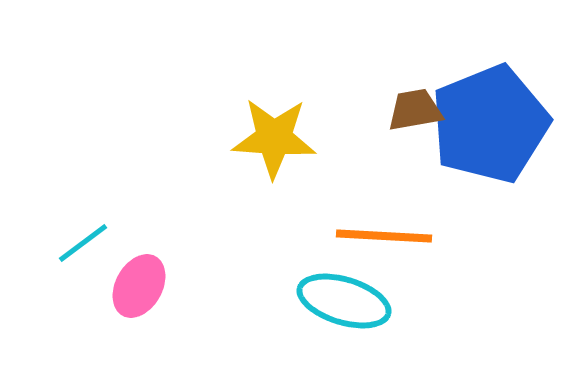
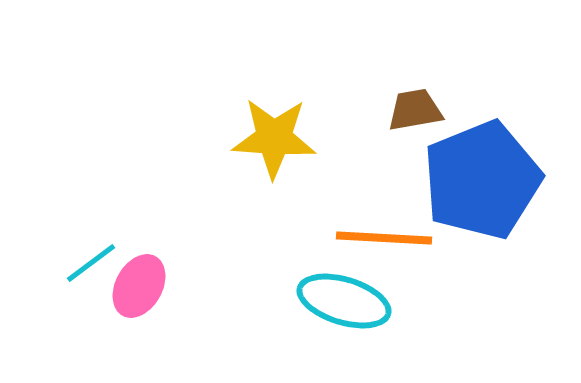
blue pentagon: moved 8 px left, 56 px down
orange line: moved 2 px down
cyan line: moved 8 px right, 20 px down
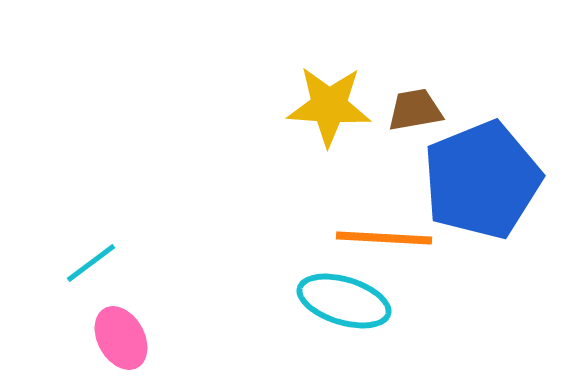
yellow star: moved 55 px right, 32 px up
pink ellipse: moved 18 px left, 52 px down; rotated 58 degrees counterclockwise
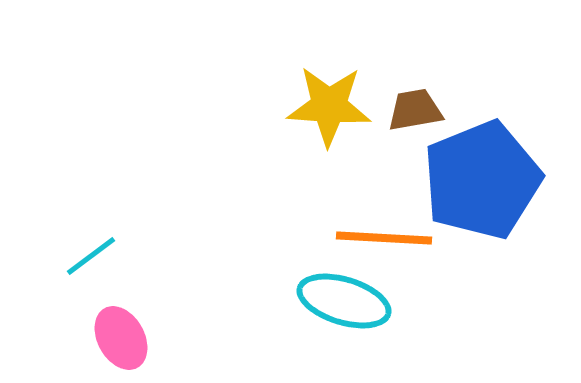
cyan line: moved 7 px up
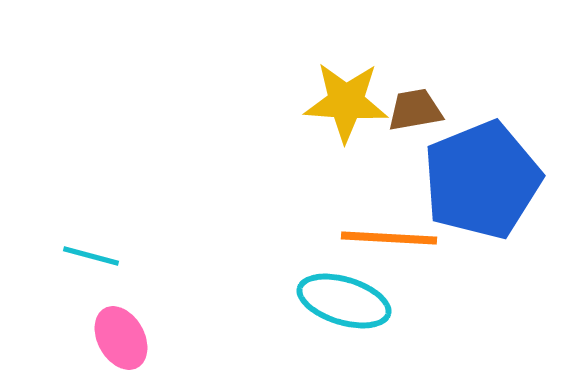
yellow star: moved 17 px right, 4 px up
orange line: moved 5 px right
cyan line: rotated 52 degrees clockwise
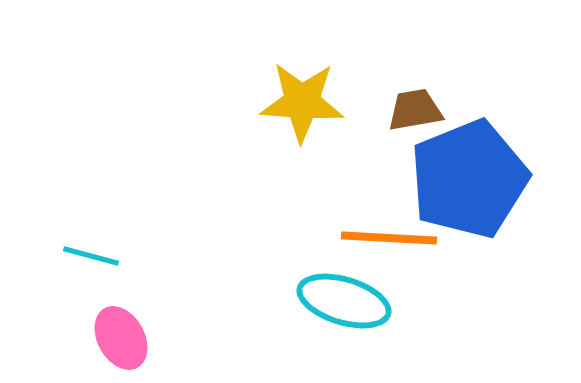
yellow star: moved 44 px left
blue pentagon: moved 13 px left, 1 px up
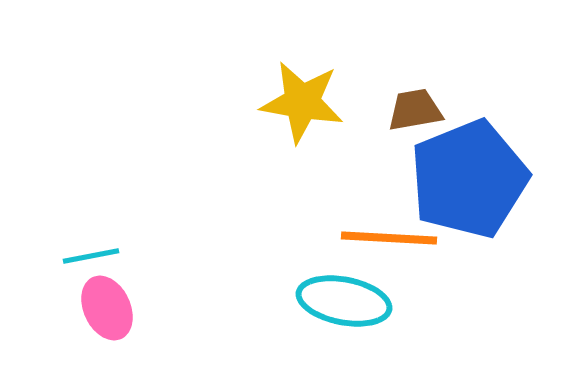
yellow star: rotated 6 degrees clockwise
cyan line: rotated 26 degrees counterclockwise
cyan ellipse: rotated 6 degrees counterclockwise
pink ellipse: moved 14 px left, 30 px up; rotated 4 degrees clockwise
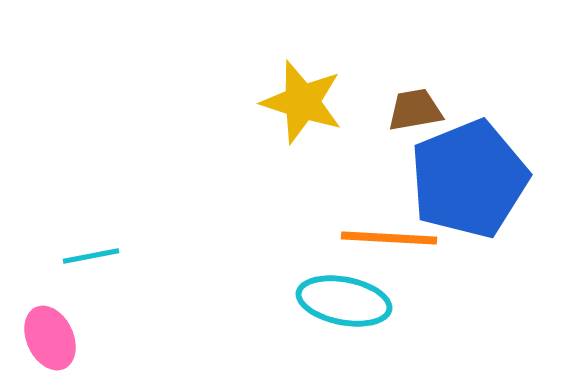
yellow star: rotated 8 degrees clockwise
pink ellipse: moved 57 px left, 30 px down
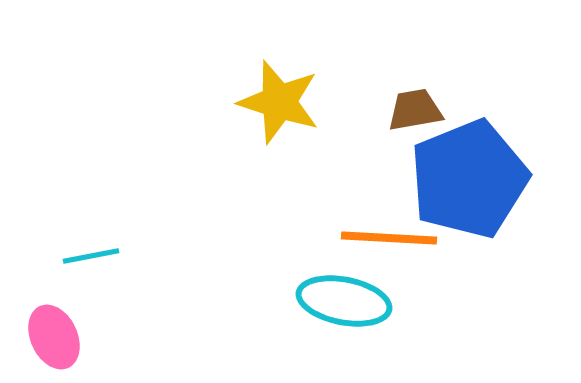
yellow star: moved 23 px left
pink ellipse: moved 4 px right, 1 px up
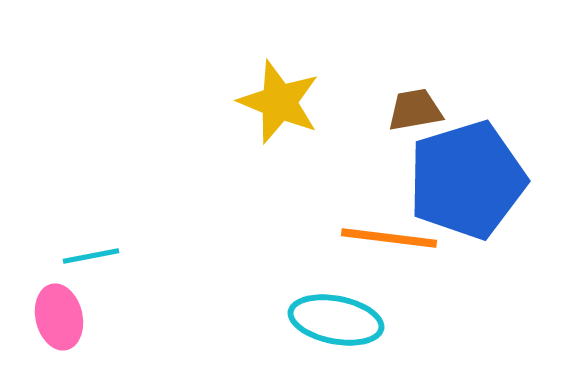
yellow star: rotated 4 degrees clockwise
blue pentagon: moved 2 px left, 1 px down; rotated 5 degrees clockwise
orange line: rotated 4 degrees clockwise
cyan ellipse: moved 8 px left, 19 px down
pink ellipse: moved 5 px right, 20 px up; rotated 12 degrees clockwise
